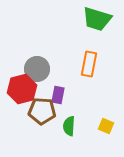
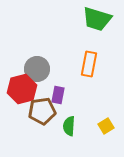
brown pentagon: rotated 12 degrees counterclockwise
yellow square: rotated 35 degrees clockwise
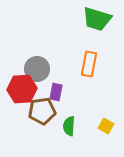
red hexagon: rotated 12 degrees clockwise
purple rectangle: moved 2 px left, 3 px up
yellow square: rotated 28 degrees counterclockwise
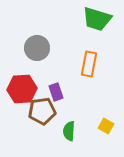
gray circle: moved 21 px up
purple rectangle: rotated 30 degrees counterclockwise
green semicircle: moved 5 px down
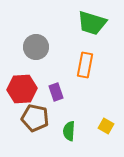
green trapezoid: moved 5 px left, 4 px down
gray circle: moved 1 px left, 1 px up
orange rectangle: moved 4 px left, 1 px down
brown pentagon: moved 7 px left, 7 px down; rotated 20 degrees clockwise
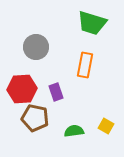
green semicircle: moved 5 px right; rotated 78 degrees clockwise
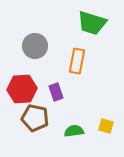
gray circle: moved 1 px left, 1 px up
orange rectangle: moved 8 px left, 4 px up
yellow square: rotated 14 degrees counterclockwise
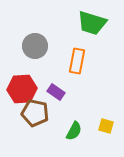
purple rectangle: rotated 36 degrees counterclockwise
brown pentagon: moved 5 px up
green semicircle: rotated 126 degrees clockwise
